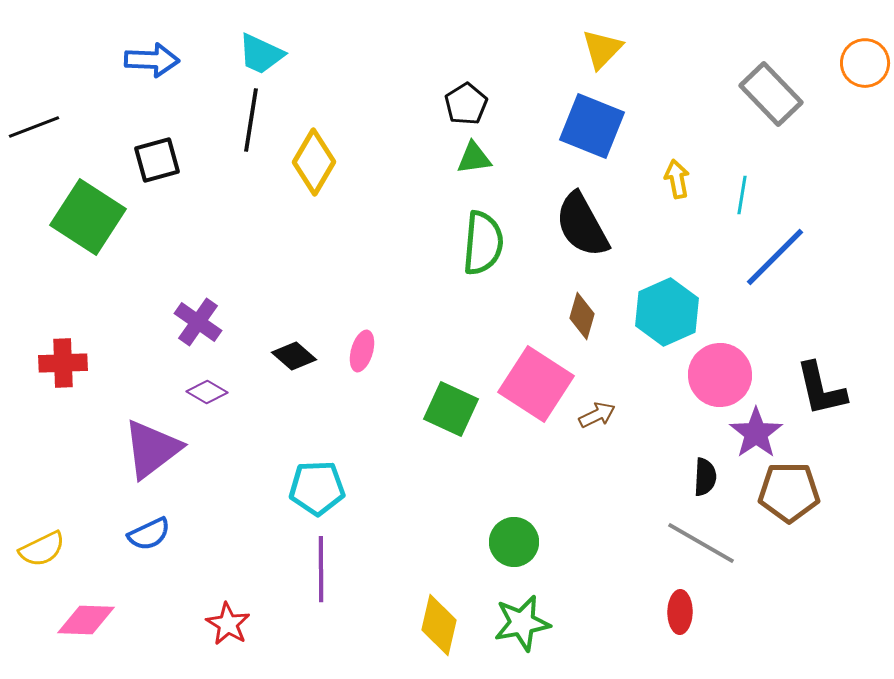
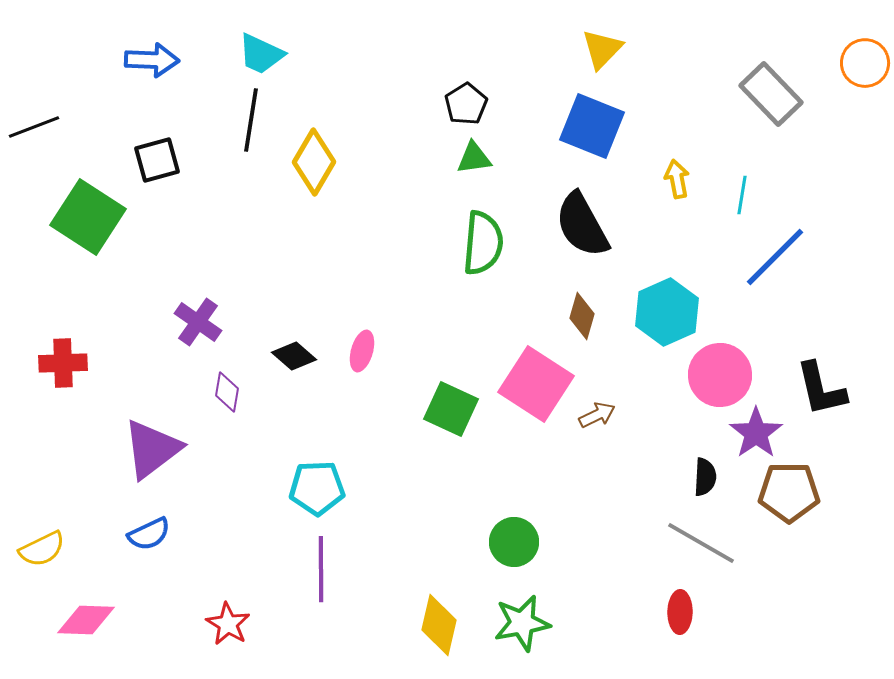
purple diamond at (207, 392): moved 20 px right; rotated 69 degrees clockwise
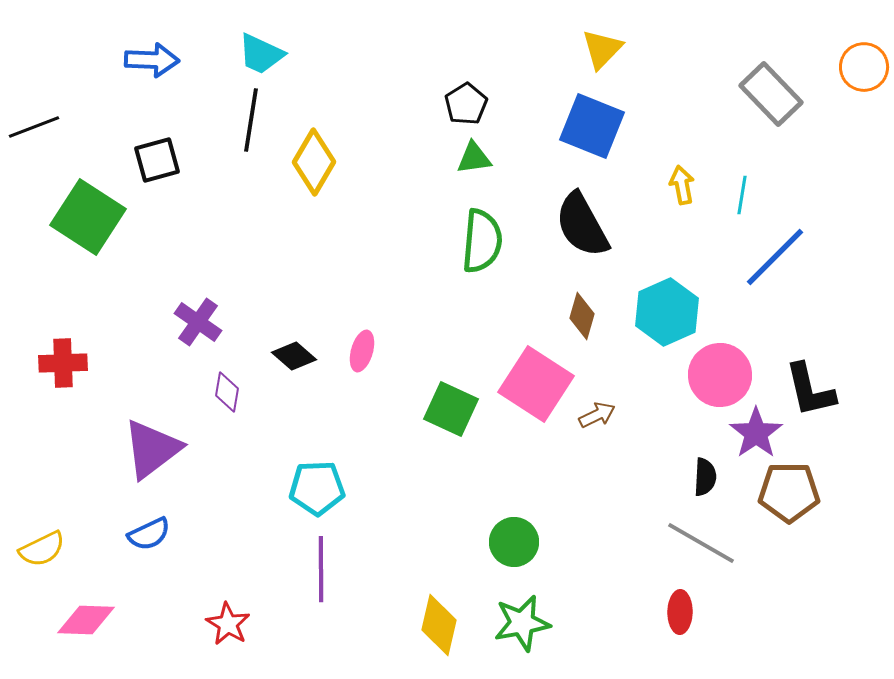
orange circle at (865, 63): moved 1 px left, 4 px down
yellow arrow at (677, 179): moved 5 px right, 6 px down
green semicircle at (483, 243): moved 1 px left, 2 px up
black L-shape at (821, 389): moved 11 px left, 1 px down
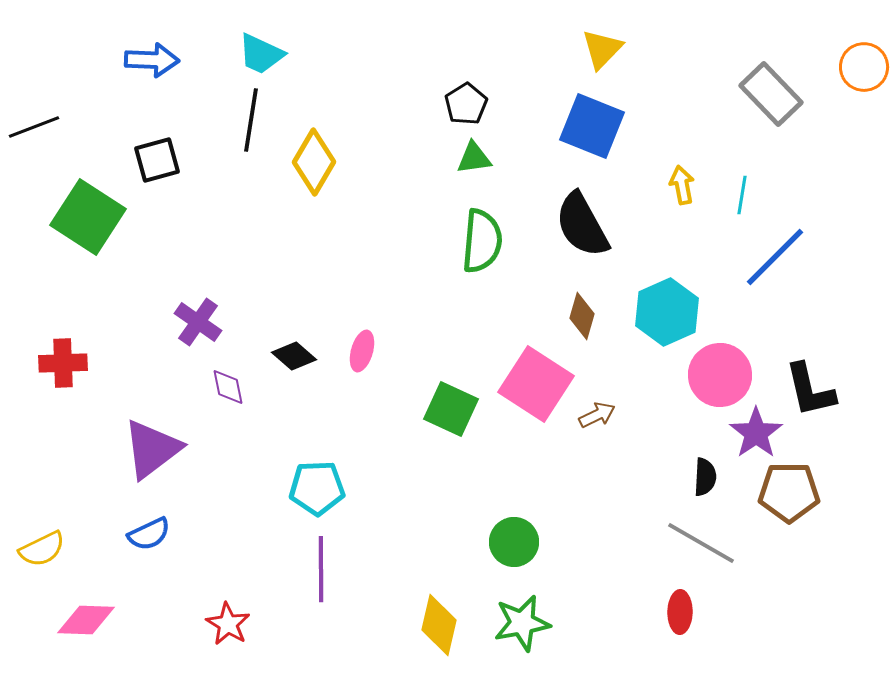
purple diamond at (227, 392): moved 1 px right, 5 px up; rotated 21 degrees counterclockwise
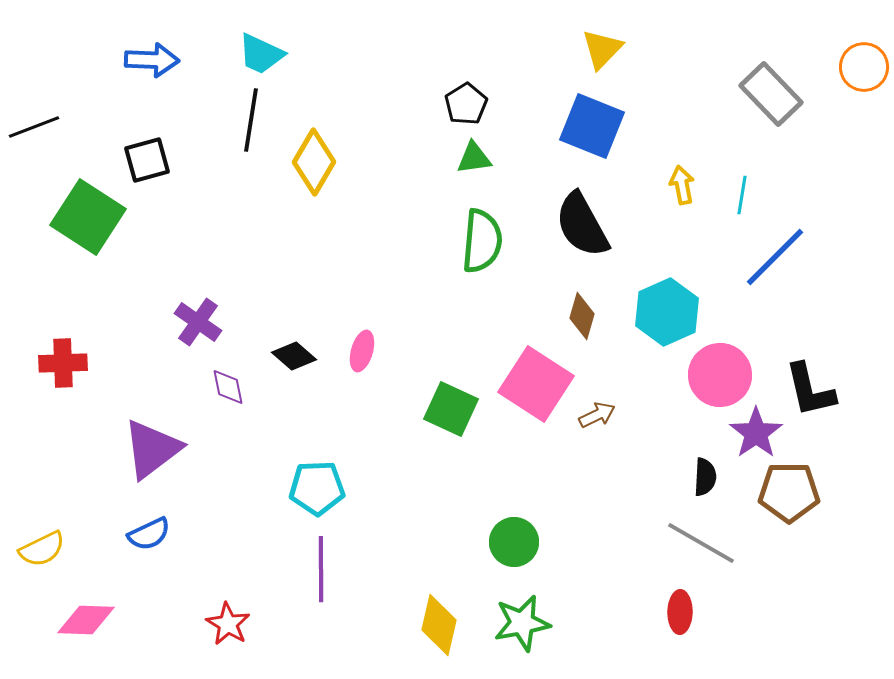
black square at (157, 160): moved 10 px left
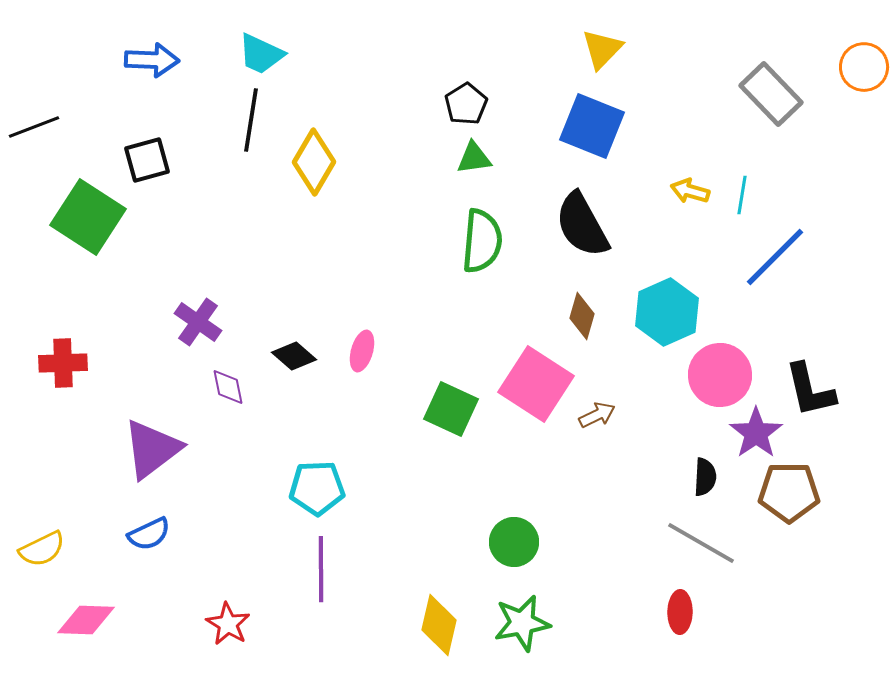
yellow arrow at (682, 185): moved 8 px right, 6 px down; rotated 63 degrees counterclockwise
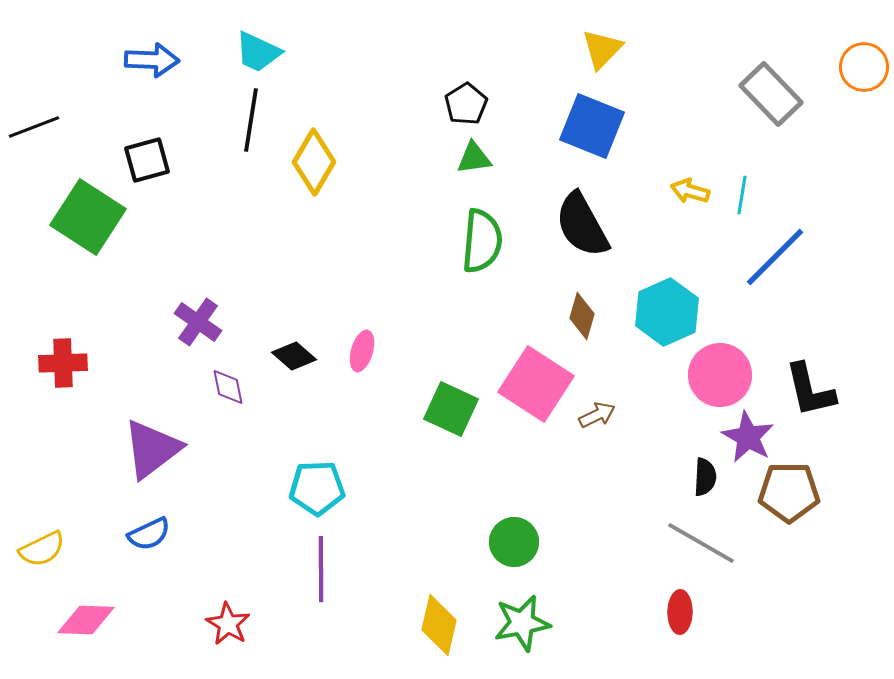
cyan trapezoid at (261, 54): moved 3 px left, 2 px up
purple star at (756, 433): moved 8 px left, 4 px down; rotated 8 degrees counterclockwise
